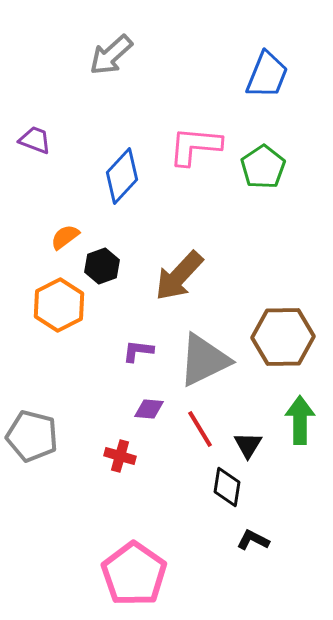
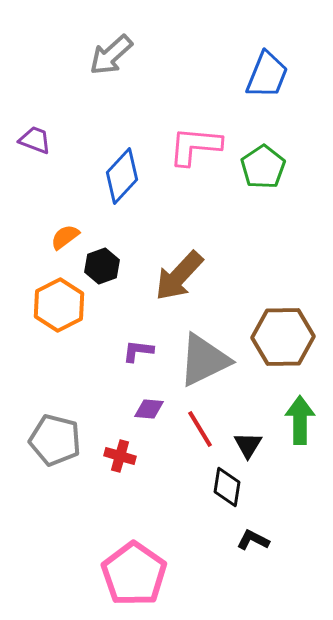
gray pentagon: moved 23 px right, 4 px down
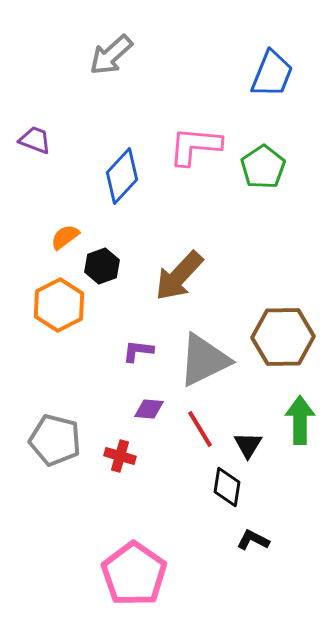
blue trapezoid: moved 5 px right, 1 px up
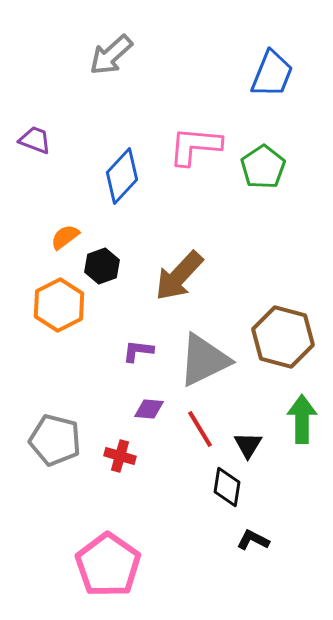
brown hexagon: rotated 16 degrees clockwise
green arrow: moved 2 px right, 1 px up
pink pentagon: moved 26 px left, 9 px up
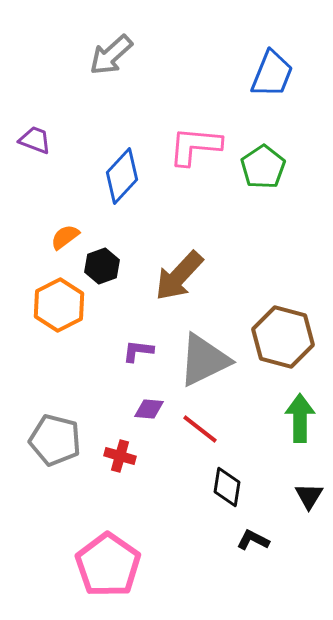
green arrow: moved 2 px left, 1 px up
red line: rotated 21 degrees counterclockwise
black triangle: moved 61 px right, 51 px down
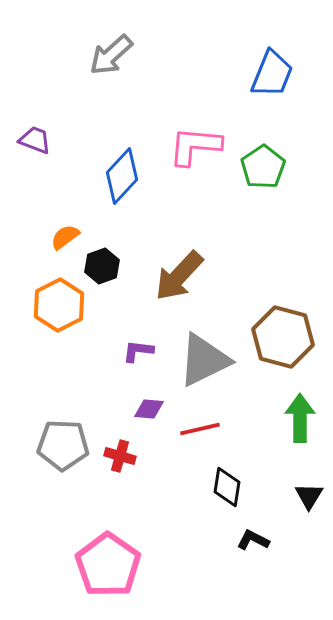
red line: rotated 51 degrees counterclockwise
gray pentagon: moved 8 px right, 5 px down; rotated 12 degrees counterclockwise
